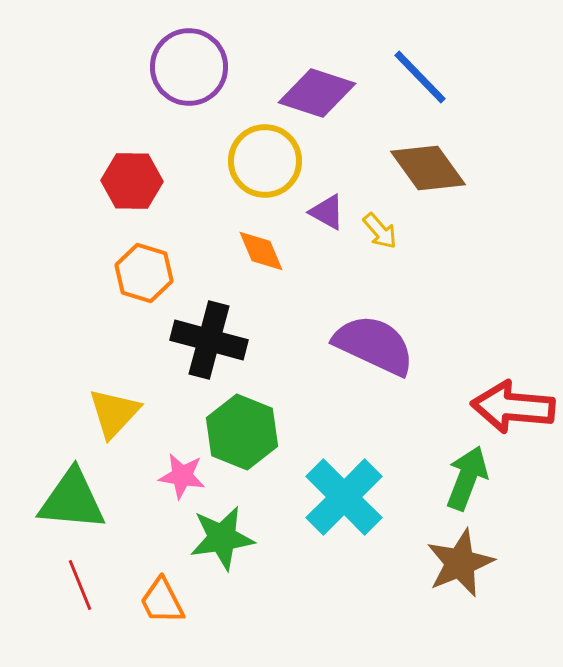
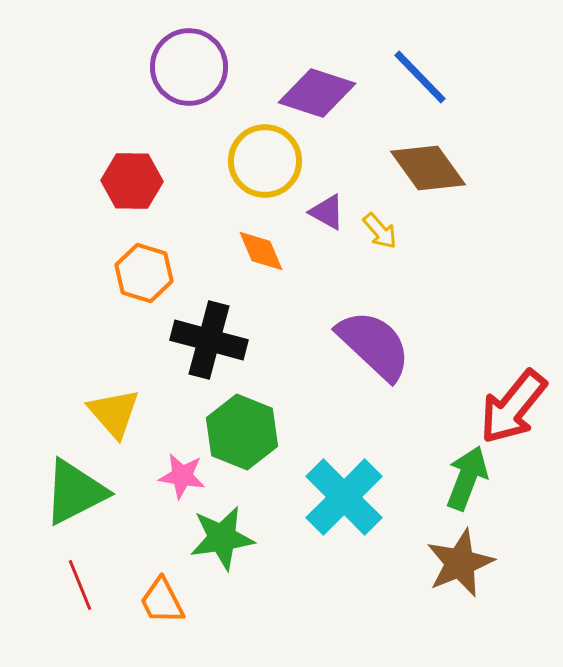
purple semicircle: rotated 18 degrees clockwise
red arrow: rotated 56 degrees counterclockwise
yellow triangle: rotated 24 degrees counterclockwise
green triangle: moved 3 px right, 8 px up; rotated 32 degrees counterclockwise
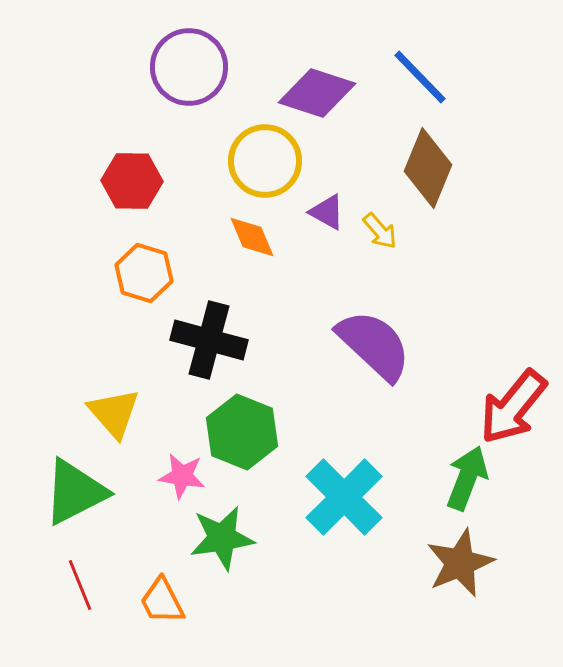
brown diamond: rotated 58 degrees clockwise
orange diamond: moved 9 px left, 14 px up
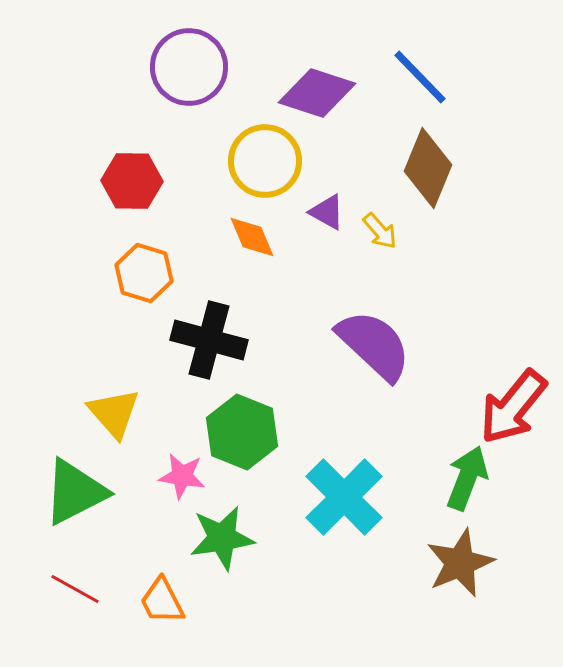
red line: moved 5 px left, 4 px down; rotated 39 degrees counterclockwise
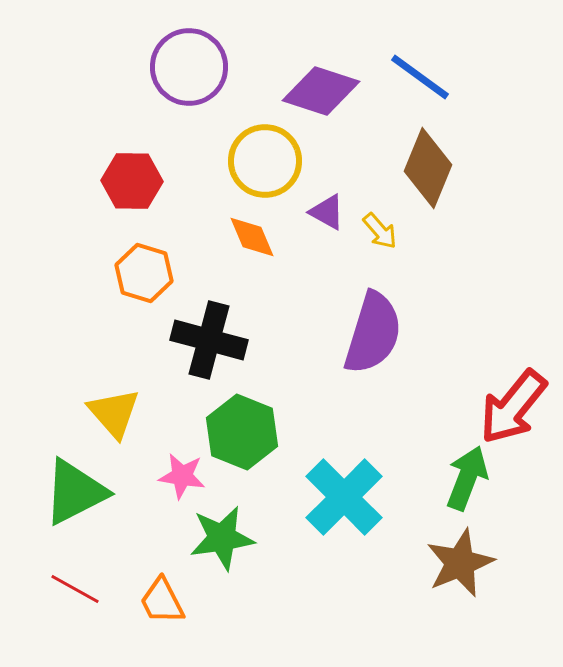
blue line: rotated 10 degrees counterclockwise
purple diamond: moved 4 px right, 2 px up
purple semicircle: moved 1 px left, 12 px up; rotated 64 degrees clockwise
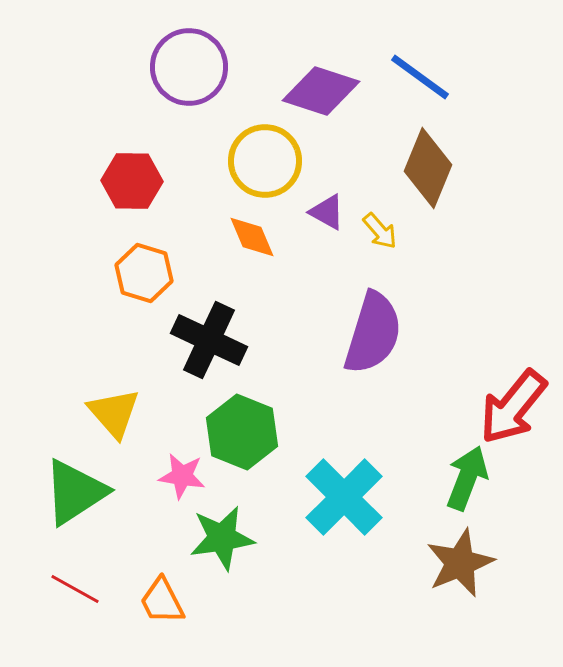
black cross: rotated 10 degrees clockwise
green triangle: rotated 6 degrees counterclockwise
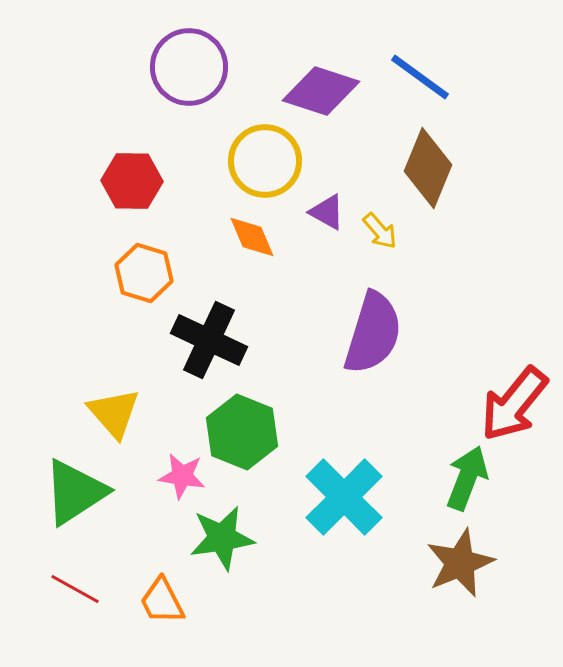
red arrow: moved 1 px right, 3 px up
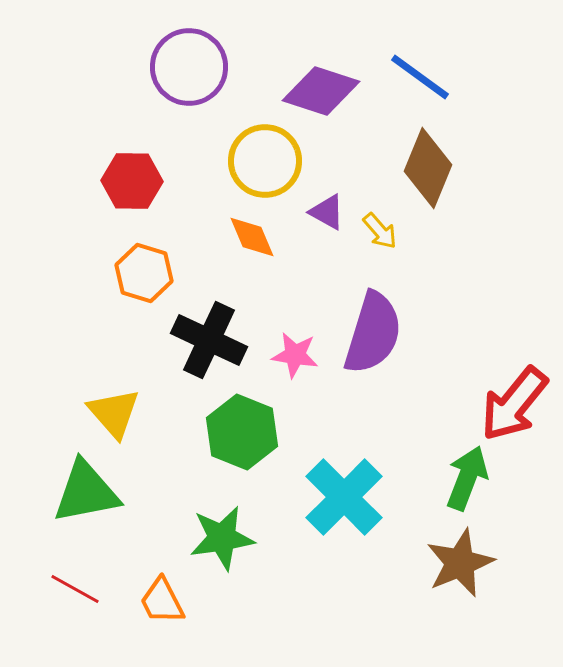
pink star: moved 113 px right, 121 px up
green triangle: moved 11 px right; rotated 22 degrees clockwise
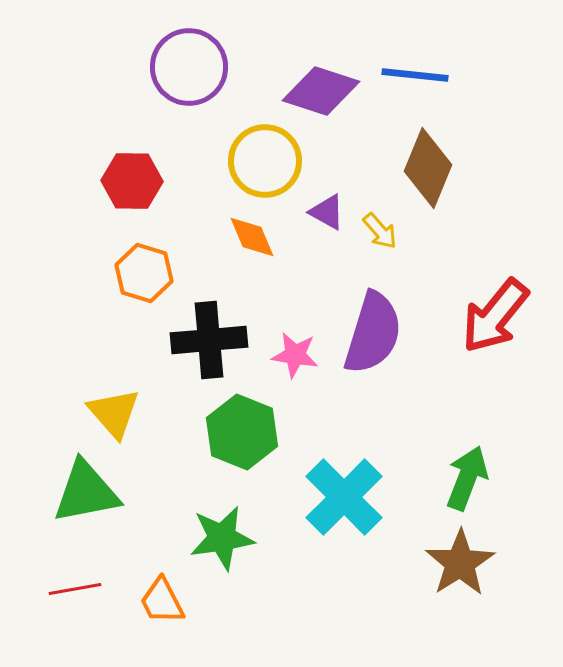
blue line: moved 5 px left, 2 px up; rotated 30 degrees counterclockwise
black cross: rotated 30 degrees counterclockwise
red arrow: moved 19 px left, 88 px up
brown star: rotated 10 degrees counterclockwise
red line: rotated 39 degrees counterclockwise
